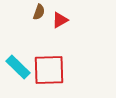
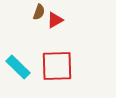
red triangle: moved 5 px left
red square: moved 8 px right, 4 px up
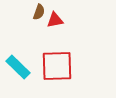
red triangle: rotated 18 degrees clockwise
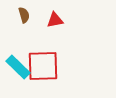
brown semicircle: moved 15 px left, 3 px down; rotated 35 degrees counterclockwise
red square: moved 14 px left
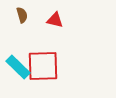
brown semicircle: moved 2 px left
red triangle: rotated 24 degrees clockwise
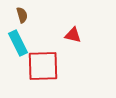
red triangle: moved 18 px right, 15 px down
cyan rectangle: moved 24 px up; rotated 20 degrees clockwise
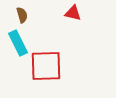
red triangle: moved 22 px up
red square: moved 3 px right
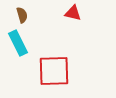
red square: moved 8 px right, 5 px down
